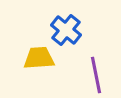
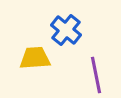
yellow trapezoid: moved 4 px left
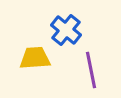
purple line: moved 5 px left, 5 px up
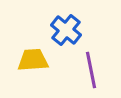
yellow trapezoid: moved 2 px left, 2 px down
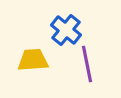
purple line: moved 4 px left, 6 px up
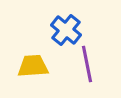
yellow trapezoid: moved 6 px down
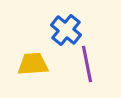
yellow trapezoid: moved 2 px up
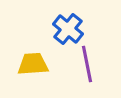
blue cross: moved 2 px right, 1 px up
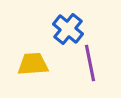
purple line: moved 3 px right, 1 px up
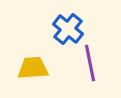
yellow trapezoid: moved 4 px down
